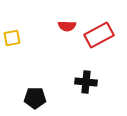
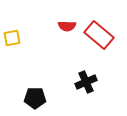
red rectangle: rotated 68 degrees clockwise
black cross: rotated 30 degrees counterclockwise
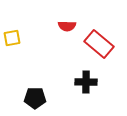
red rectangle: moved 9 px down
black cross: rotated 25 degrees clockwise
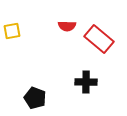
yellow square: moved 7 px up
red rectangle: moved 5 px up
black pentagon: rotated 20 degrees clockwise
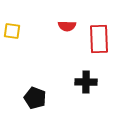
yellow square: rotated 18 degrees clockwise
red rectangle: rotated 48 degrees clockwise
